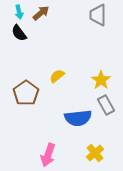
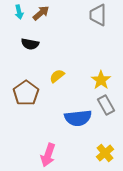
black semicircle: moved 11 px right, 11 px down; rotated 42 degrees counterclockwise
yellow cross: moved 10 px right
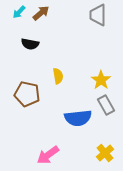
cyan arrow: rotated 56 degrees clockwise
yellow semicircle: moved 1 px right; rotated 119 degrees clockwise
brown pentagon: moved 1 px right, 1 px down; rotated 25 degrees counterclockwise
pink arrow: rotated 35 degrees clockwise
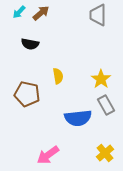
yellow star: moved 1 px up
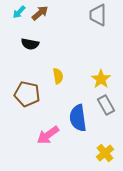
brown arrow: moved 1 px left
blue semicircle: rotated 88 degrees clockwise
pink arrow: moved 20 px up
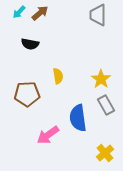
brown pentagon: rotated 15 degrees counterclockwise
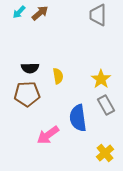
black semicircle: moved 24 px down; rotated 12 degrees counterclockwise
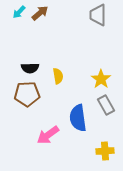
yellow cross: moved 2 px up; rotated 36 degrees clockwise
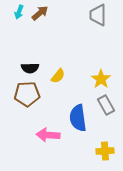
cyan arrow: rotated 24 degrees counterclockwise
yellow semicircle: rotated 49 degrees clockwise
pink arrow: rotated 40 degrees clockwise
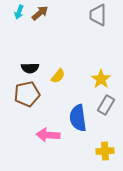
brown pentagon: rotated 10 degrees counterclockwise
gray rectangle: rotated 60 degrees clockwise
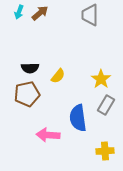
gray trapezoid: moved 8 px left
